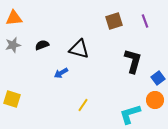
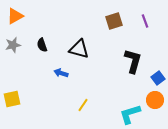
orange triangle: moved 1 px right, 2 px up; rotated 24 degrees counterclockwise
black semicircle: rotated 88 degrees counterclockwise
blue arrow: rotated 48 degrees clockwise
yellow square: rotated 30 degrees counterclockwise
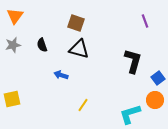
orange triangle: rotated 24 degrees counterclockwise
brown square: moved 38 px left, 2 px down; rotated 36 degrees clockwise
blue arrow: moved 2 px down
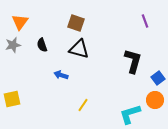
orange triangle: moved 5 px right, 6 px down
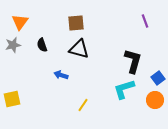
brown square: rotated 24 degrees counterclockwise
cyan L-shape: moved 6 px left, 25 px up
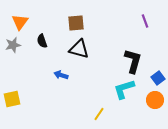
black semicircle: moved 4 px up
yellow line: moved 16 px right, 9 px down
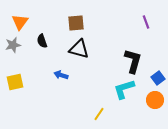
purple line: moved 1 px right, 1 px down
yellow square: moved 3 px right, 17 px up
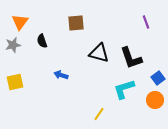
black triangle: moved 20 px right, 4 px down
black L-shape: moved 2 px left, 3 px up; rotated 145 degrees clockwise
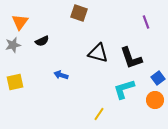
brown square: moved 3 px right, 10 px up; rotated 24 degrees clockwise
black semicircle: rotated 96 degrees counterclockwise
black triangle: moved 1 px left
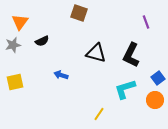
black triangle: moved 2 px left
black L-shape: moved 3 px up; rotated 45 degrees clockwise
cyan L-shape: moved 1 px right
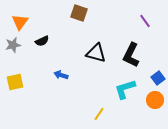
purple line: moved 1 px left, 1 px up; rotated 16 degrees counterclockwise
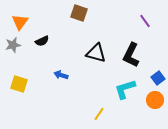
yellow square: moved 4 px right, 2 px down; rotated 30 degrees clockwise
